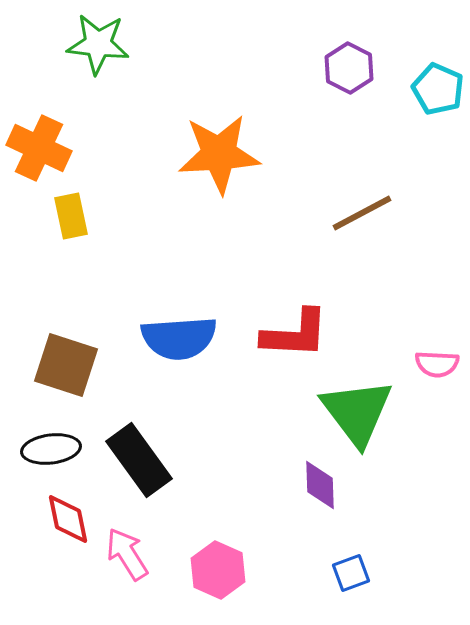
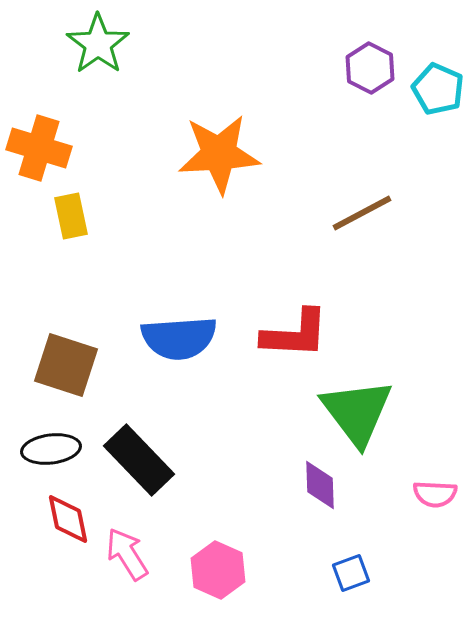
green star: rotated 30 degrees clockwise
purple hexagon: moved 21 px right
orange cross: rotated 8 degrees counterclockwise
pink semicircle: moved 2 px left, 130 px down
black rectangle: rotated 8 degrees counterclockwise
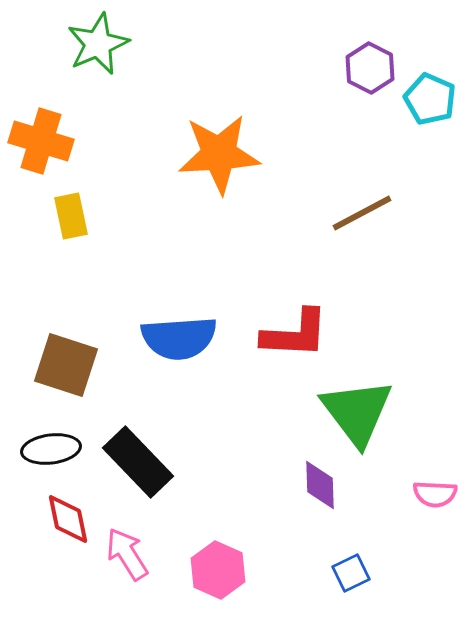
green star: rotated 12 degrees clockwise
cyan pentagon: moved 8 px left, 10 px down
orange cross: moved 2 px right, 7 px up
black rectangle: moved 1 px left, 2 px down
blue square: rotated 6 degrees counterclockwise
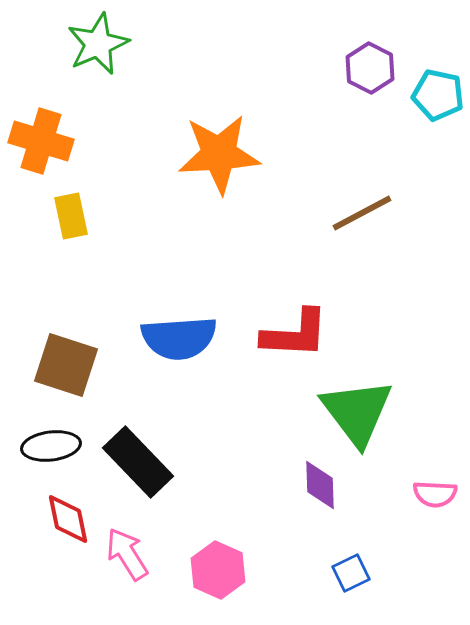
cyan pentagon: moved 8 px right, 4 px up; rotated 12 degrees counterclockwise
black ellipse: moved 3 px up
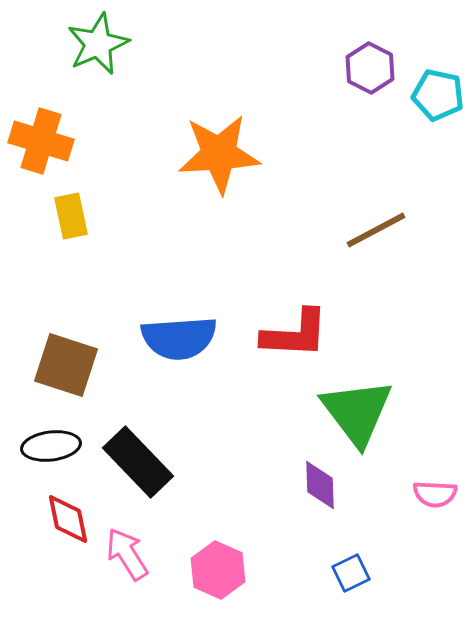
brown line: moved 14 px right, 17 px down
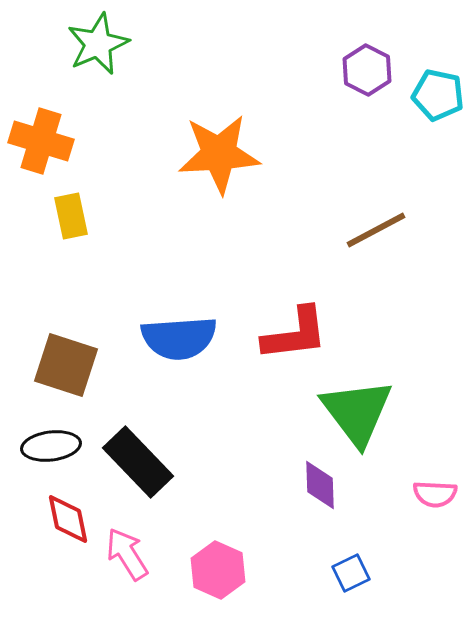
purple hexagon: moved 3 px left, 2 px down
red L-shape: rotated 10 degrees counterclockwise
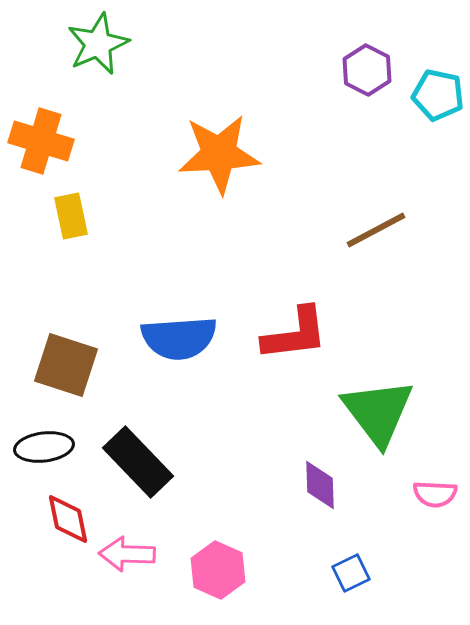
green triangle: moved 21 px right
black ellipse: moved 7 px left, 1 px down
pink arrow: rotated 56 degrees counterclockwise
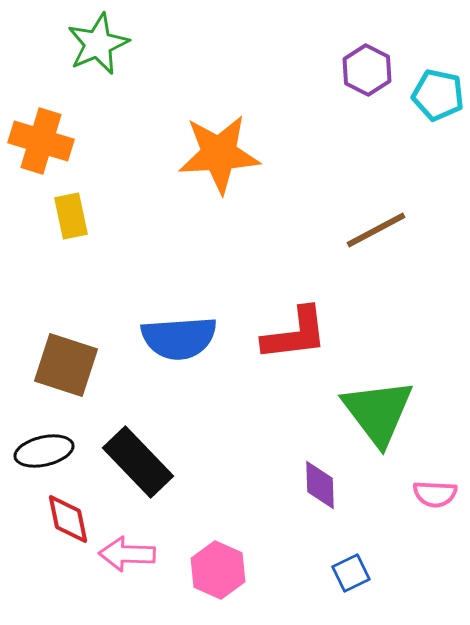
black ellipse: moved 4 px down; rotated 6 degrees counterclockwise
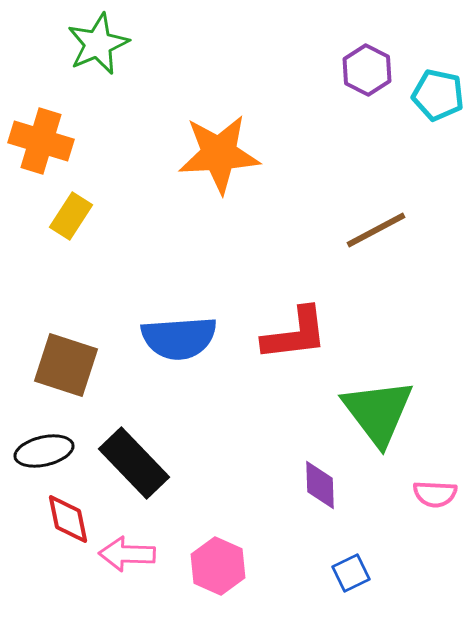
yellow rectangle: rotated 45 degrees clockwise
black rectangle: moved 4 px left, 1 px down
pink hexagon: moved 4 px up
